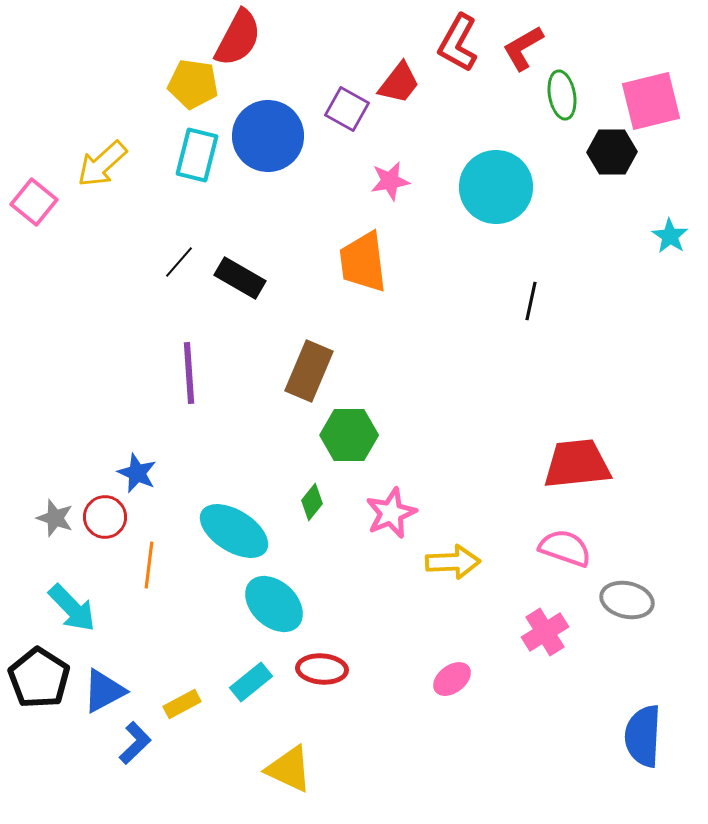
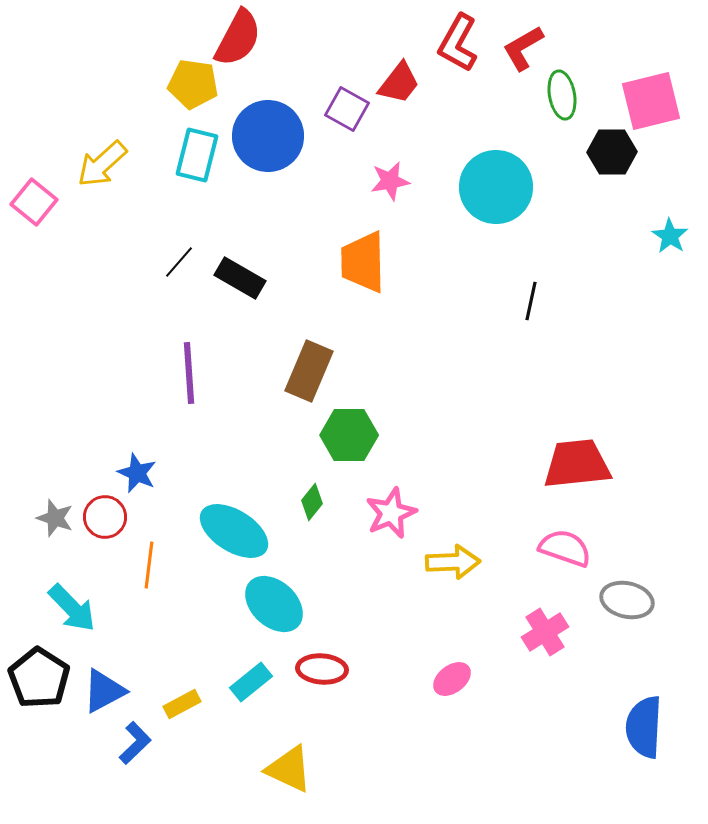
orange trapezoid at (363, 262): rotated 6 degrees clockwise
blue semicircle at (643, 736): moved 1 px right, 9 px up
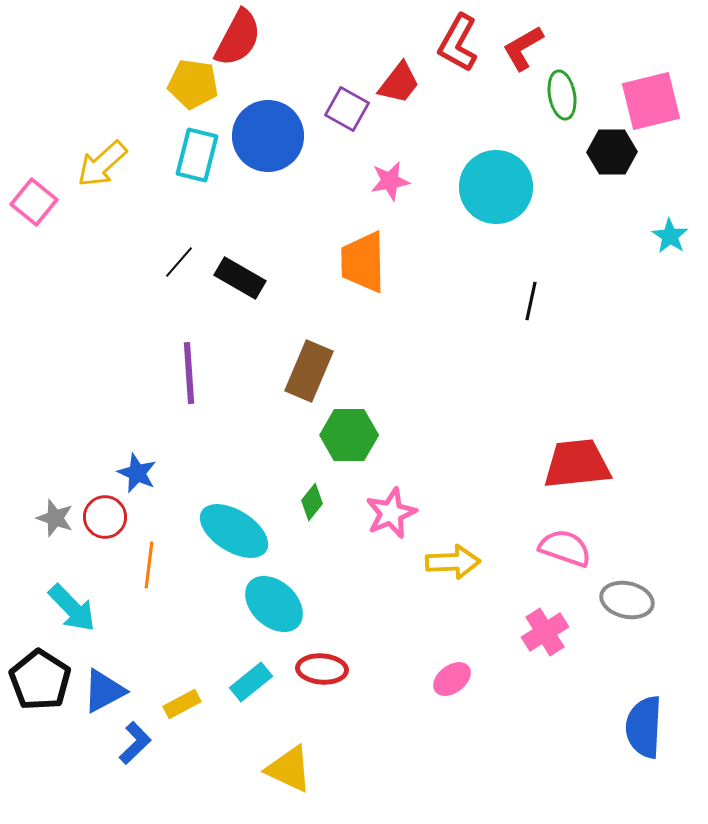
black pentagon at (39, 678): moved 1 px right, 2 px down
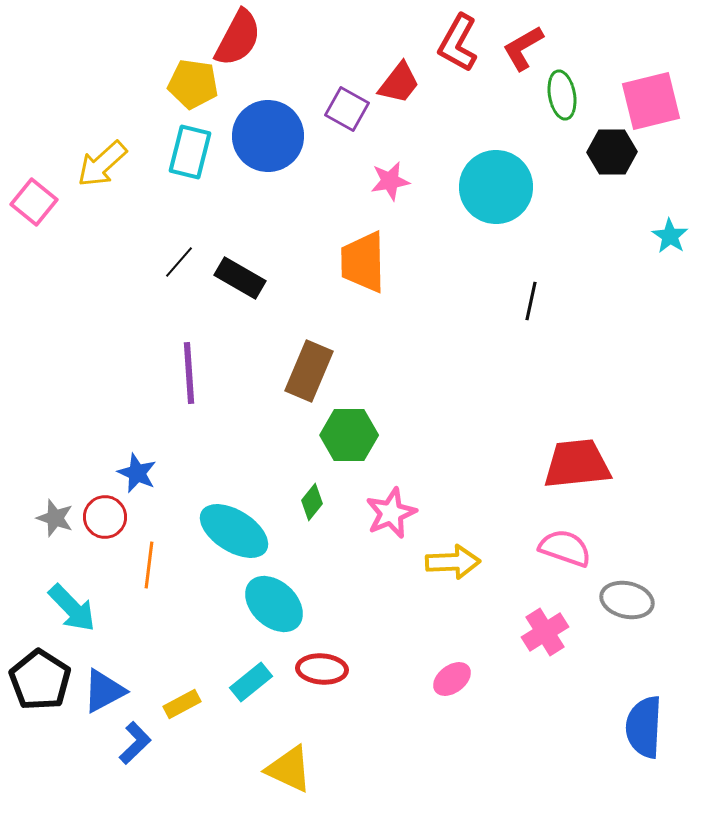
cyan rectangle at (197, 155): moved 7 px left, 3 px up
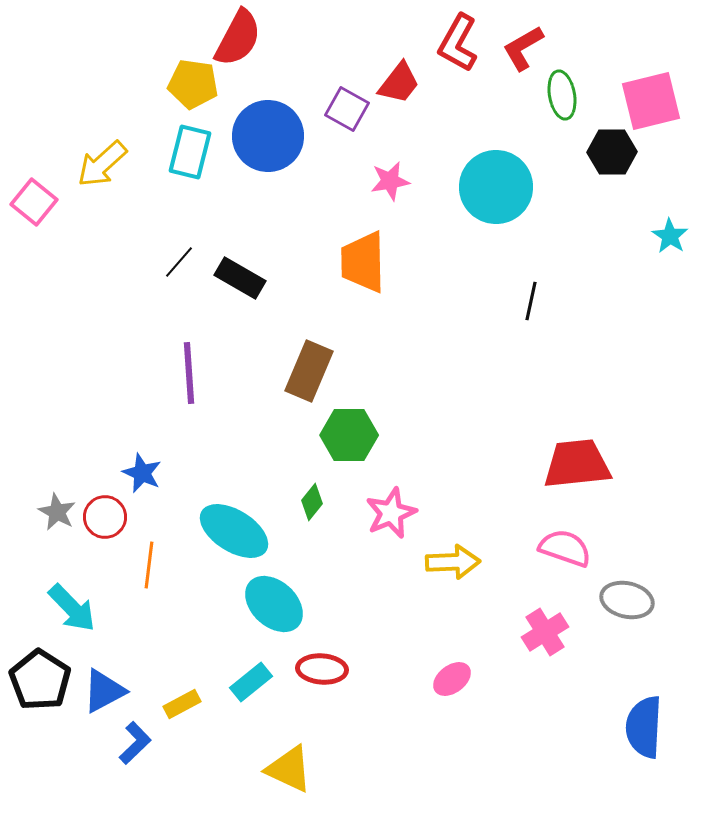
blue star at (137, 473): moved 5 px right
gray star at (55, 518): moved 2 px right, 6 px up; rotated 9 degrees clockwise
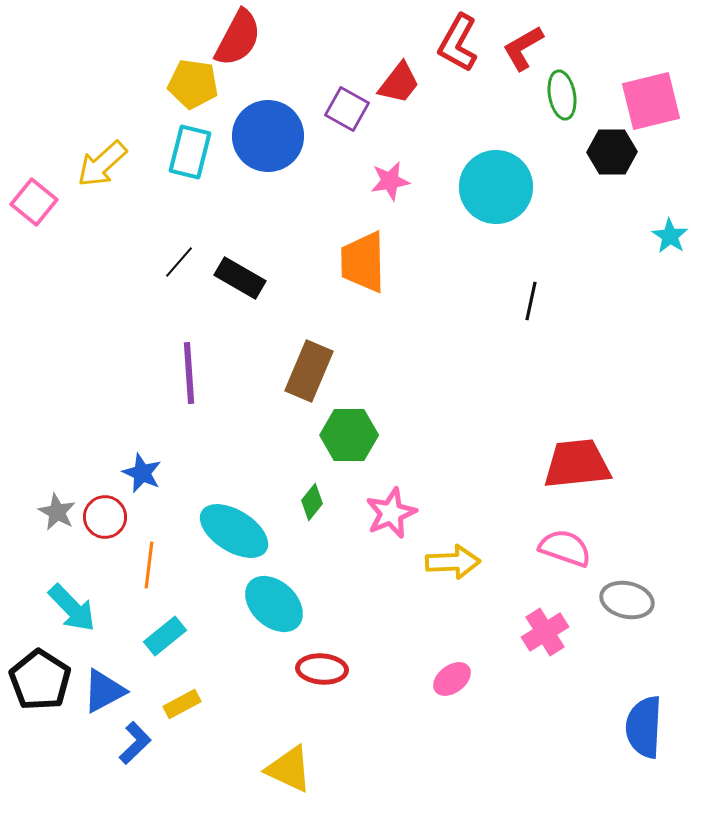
cyan rectangle at (251, 682): moved 86 px left, 46 px up
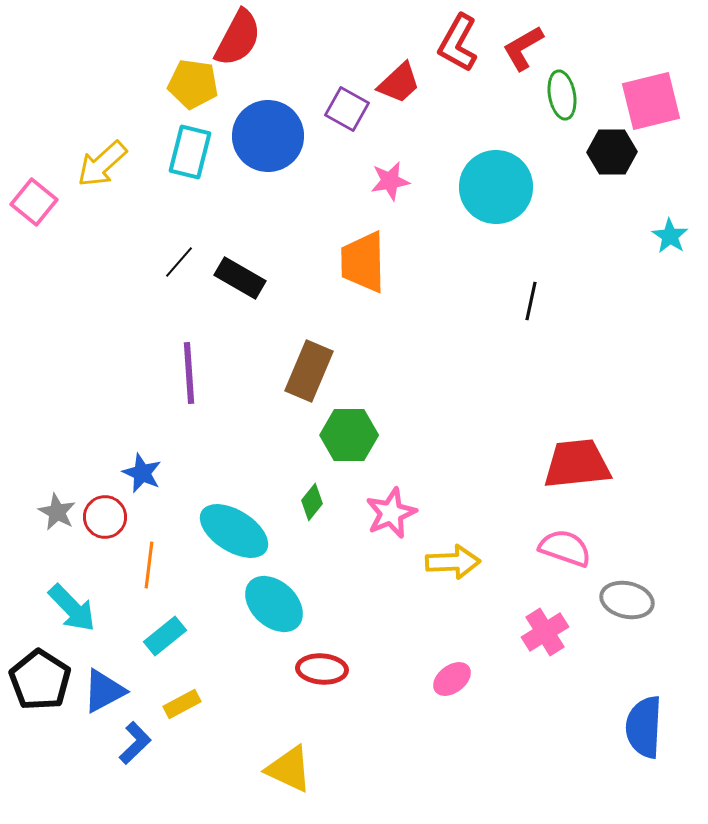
red trapezoid at (399, 83): rotated 9 degrees clockwise
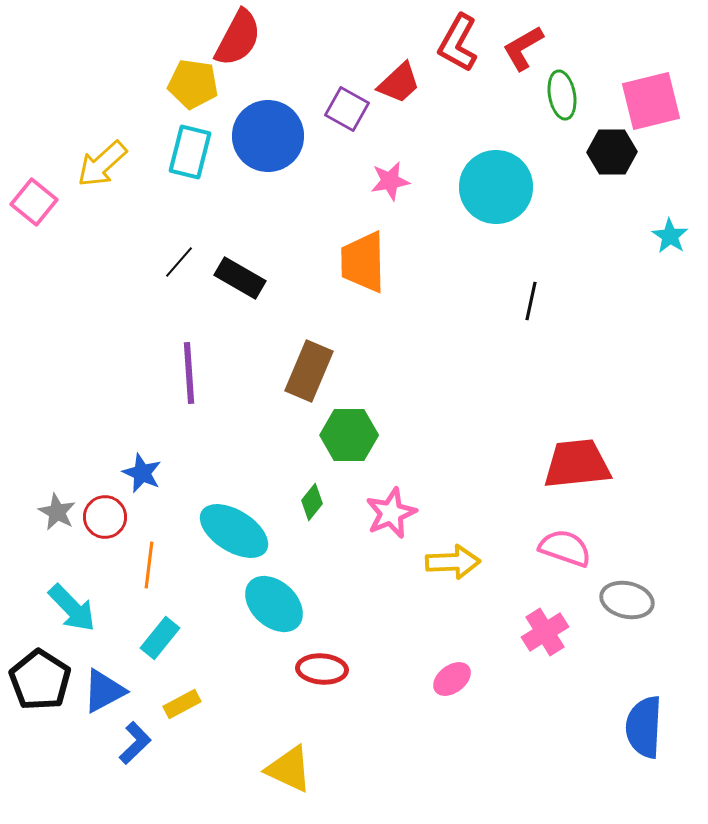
cyan rectangle at (165, 636): moved 5 px left, 2 px down; rotated 12 degrees counterclockwise
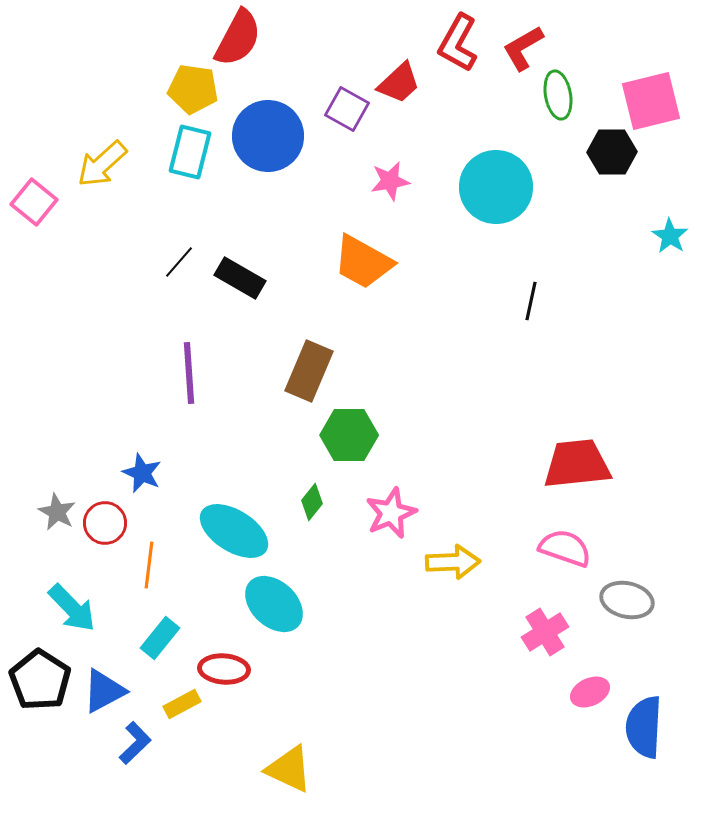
yellow pentagon at (193, 84): moved 5 px down
green ellipse at (562, 95): moved 4 px left
orange trapezoid at (363, 262): rotated 60 degrees counterclockwise
red circle at (105, 517): moved 6 px down
red ellipse at (322, 669): moved 98 px left
pink ellipse at (452, 679): moved 138 px right, 13 px down; rotated 12 degrees clockwise
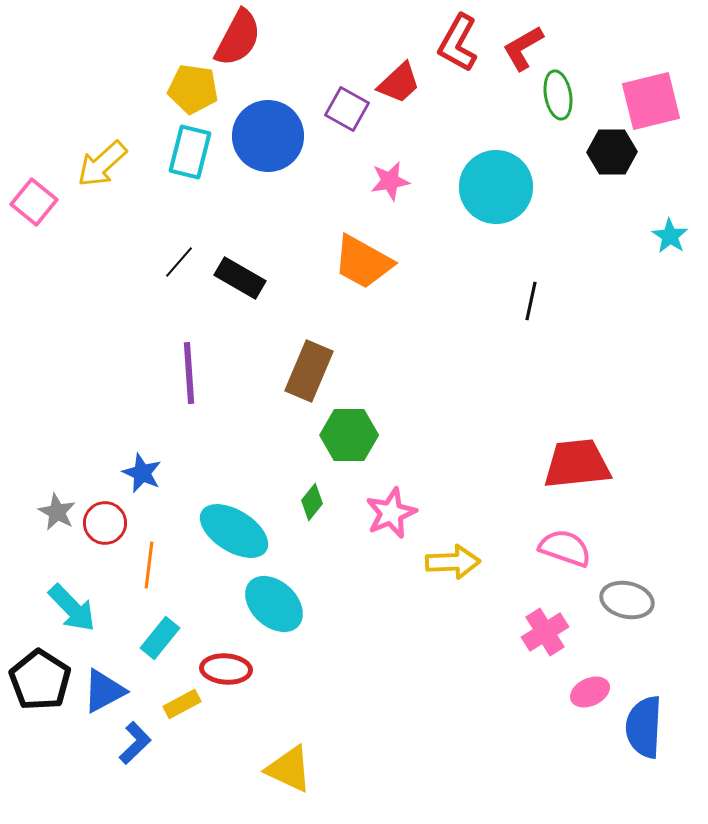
red ellipse at (224, 669): moved 2 px right
